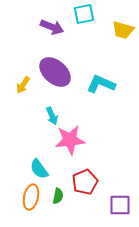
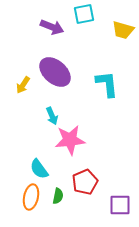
cyan L-shape: moved 6 px right; rotated 60 degrees clockwise
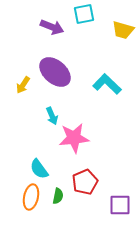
cyan L-shape: rotated 40 degrees counterclockwise
pink star: moved 4 px right, 2 px up
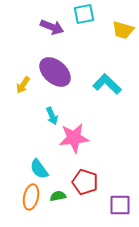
red pentagon: rotated 30 degrees counterclockwise
green semicircle: rotated 112 degrees counterclockwise
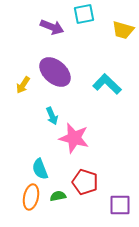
pink star: rotated 20 degrees clockwise
cyan semicircle: moved 1 px right; rotated 15 degrees clockwise
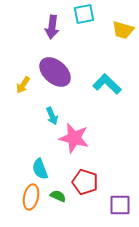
purple arrow: rotated 75 degrees clockwise
green semicircle: rotated 35 degrees clockwise
